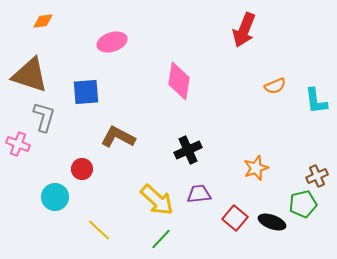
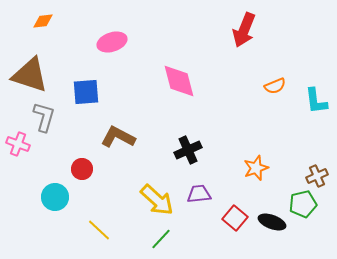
pink diamond: rotated 24 degrees counterclockwise
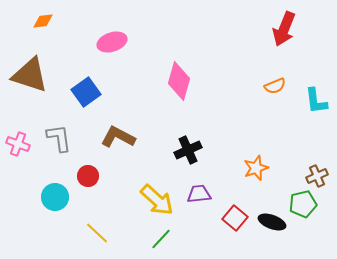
red arrow: moved 40 px right, 1 px up
pink diamond: rotated 30 degrees clockwise
blue square: rotated 32 degrees counterclockwise
gray L-shape: moved 15 px right, 21 px down; rotated 24 degrees counterclockwise
red circle: moved 6 px right, 7 px down
yellow line: moved 2 px left, 3 px down
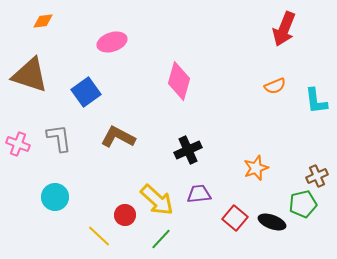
red circle: moved 37 px right, 39 px down
yellow line: moved 2 px right, 3 px down
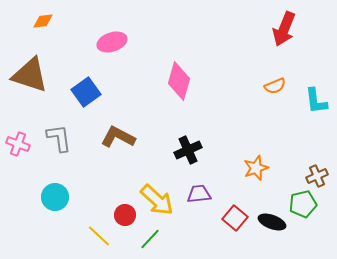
green line: moved 11 px left
